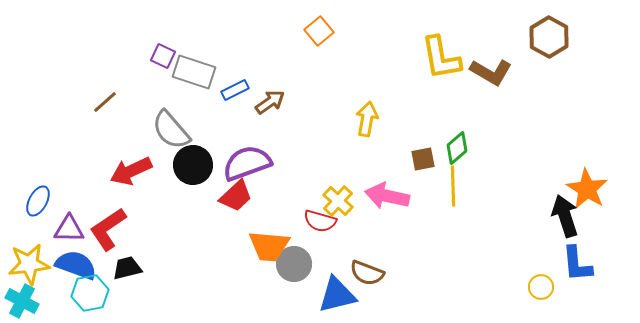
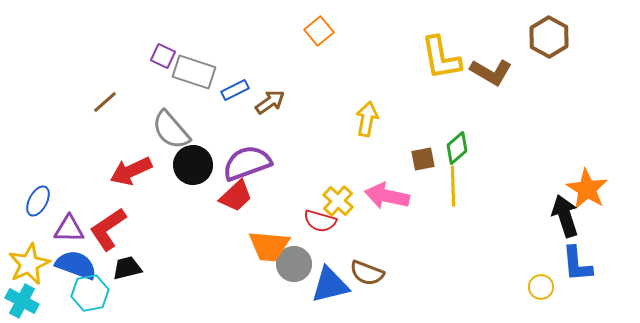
yellow star: rotated 18 degrees counterclockwise
blue triangle: moved 7 px left, 10 px up
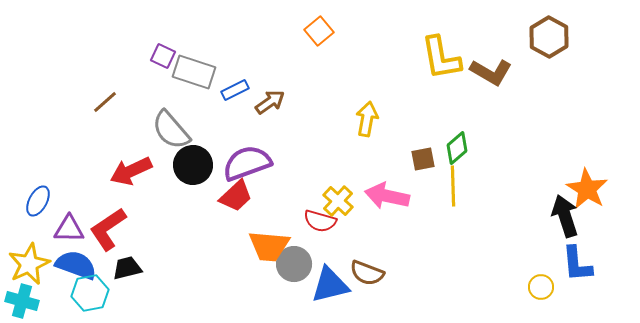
cyan cross: rotated 12 degrees counterclockwise
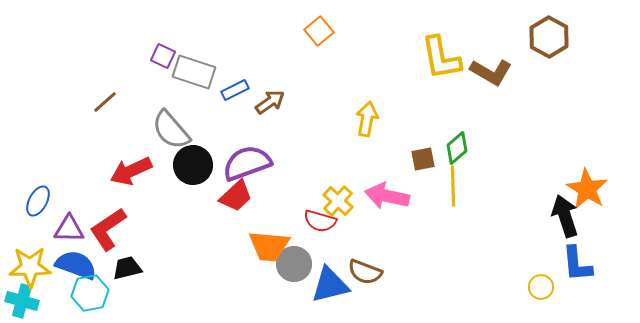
yellow star: moved 1 px right, 3 px down; rotated 24 degrees clockwise
brown semicircle: moved 2 px left, 1 px up
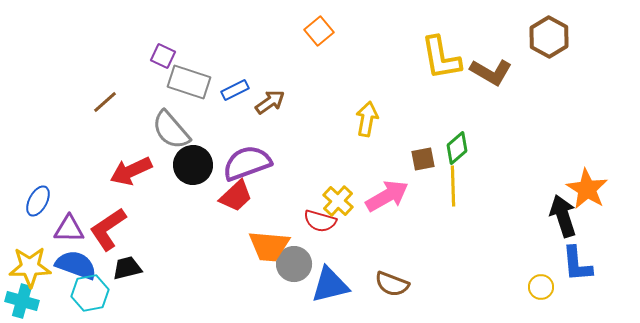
gray rectangle: moved 5 px left, 10 px down
pink arrow: rotated 138 degrees clockwise
black arrow: moved 2 px left
brown semicircle: moved 27 px right, 12 px down
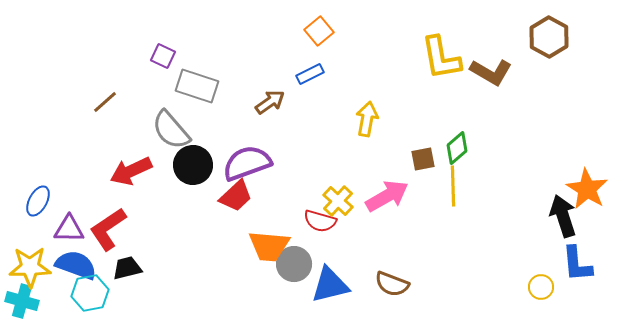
gray rectangle: moved 8 px right, 4 px down
blue rectangle: moved 75 px right, 16 px up
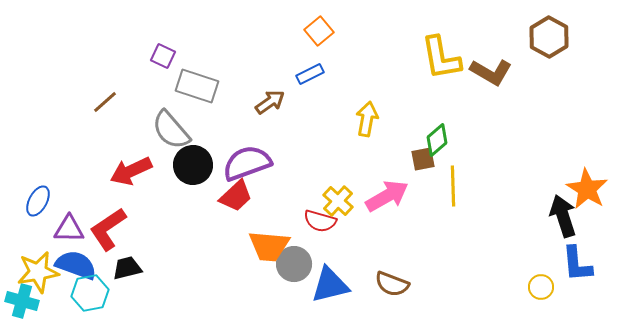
green diamond: moved 20 px left, 8 px up
yellow star: moved 8 px right, 5 px down; rotated 9 degrees counterclockwise
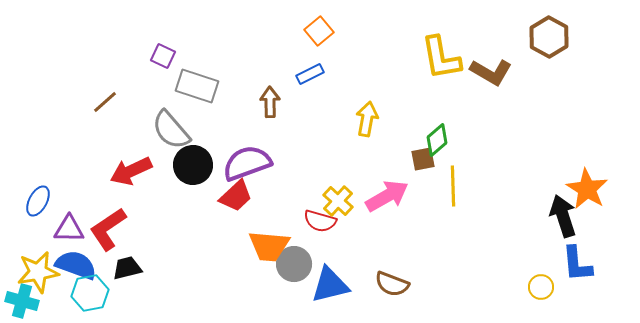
brown arrow: rotated 56 degrees counterclockwise
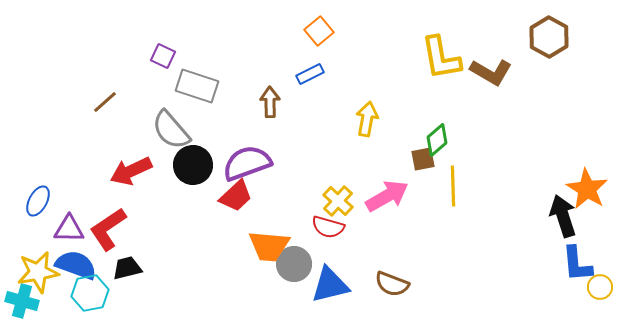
red semicircle: moved 8 px right, 6 px down
yellow circle: moved 59 px right
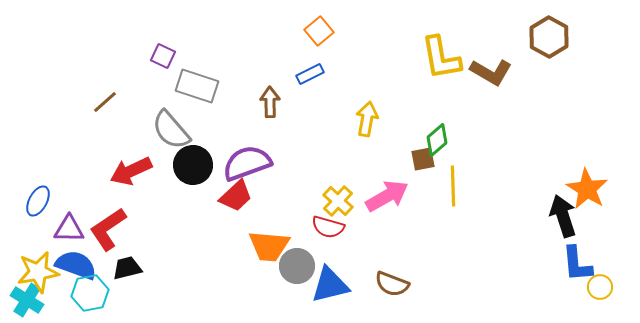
gray circle: moved 3 px right, 2 px down
cyan cross: moved 5 px right, 1 px up; rotated 16 degrees clockwise
